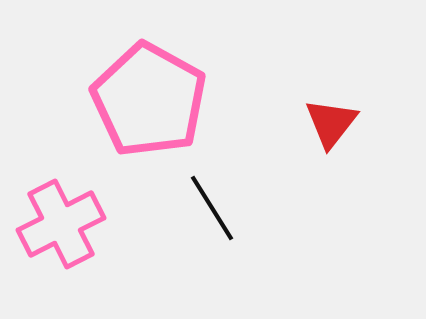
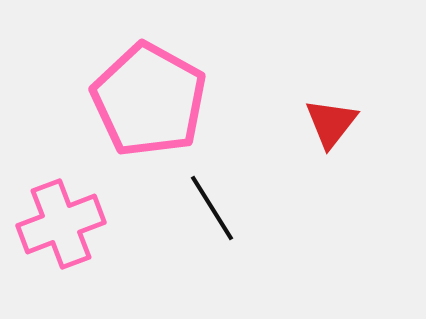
pink cross: rotated 6 degrees clockwise
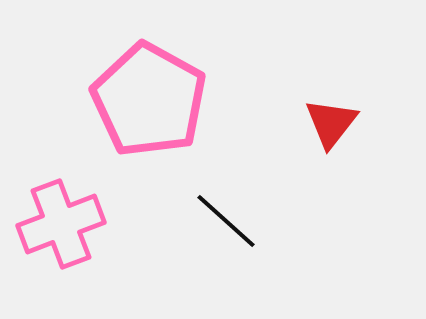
black line: moved 14 px right, 13 px down; rotated 16 degrees counterclockwise
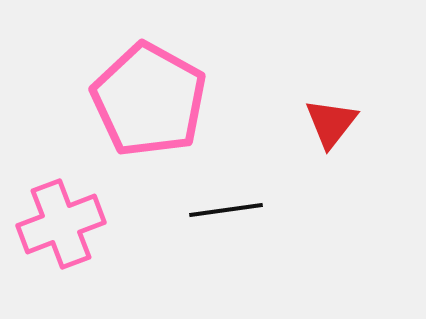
black line: moved 11 px up; rotated 50 degrees counterclockwise
